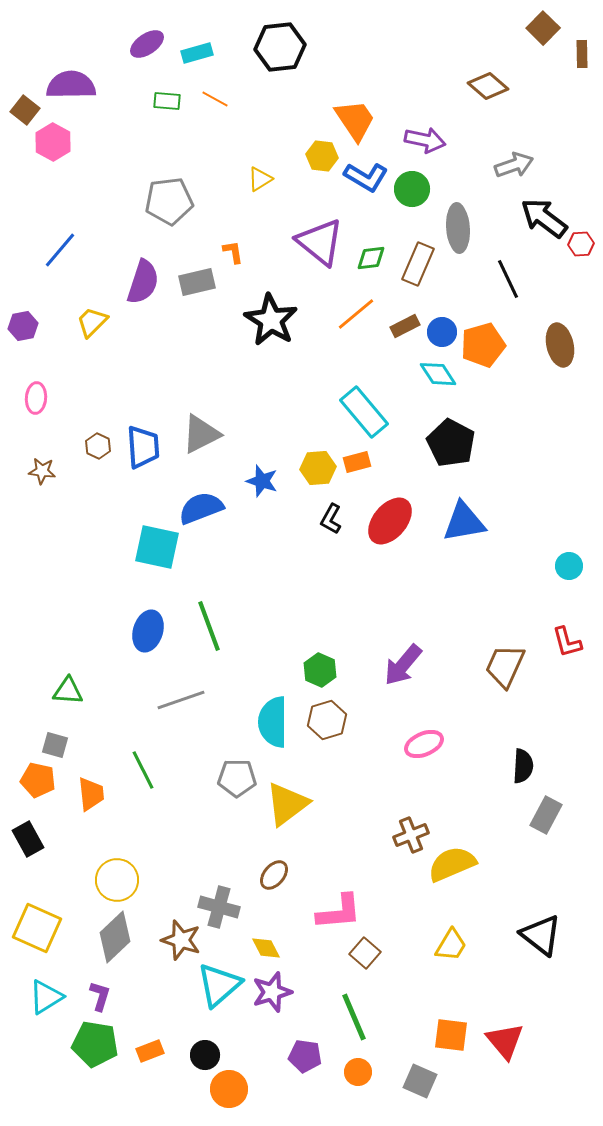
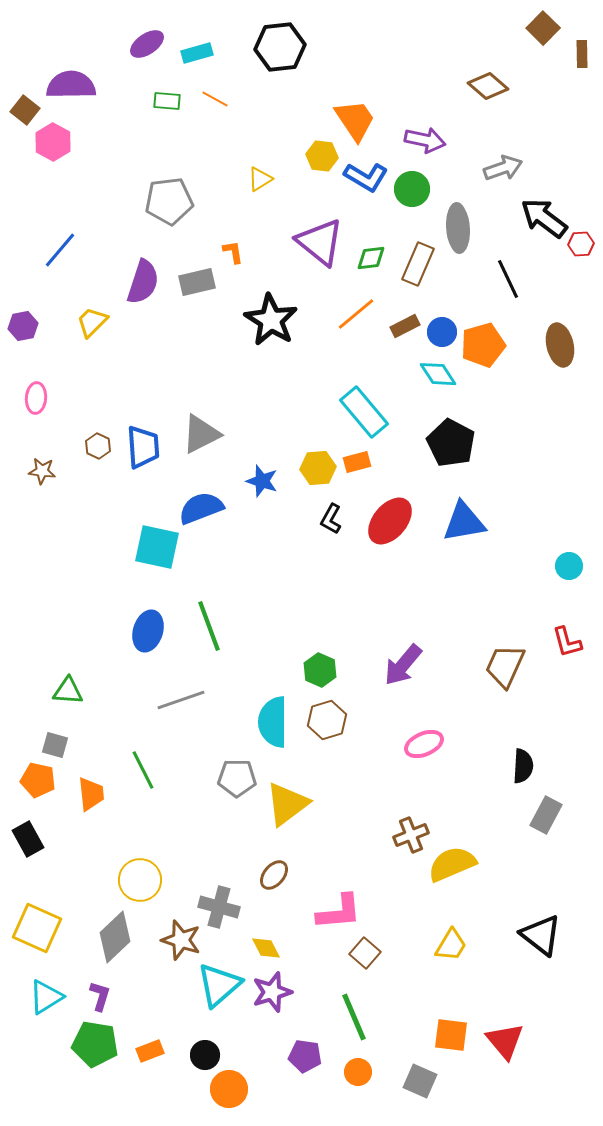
gray arrow at (514, 165): moved 11 px left, 3 px down
yellow circle at (117, 880): moved 23 px right
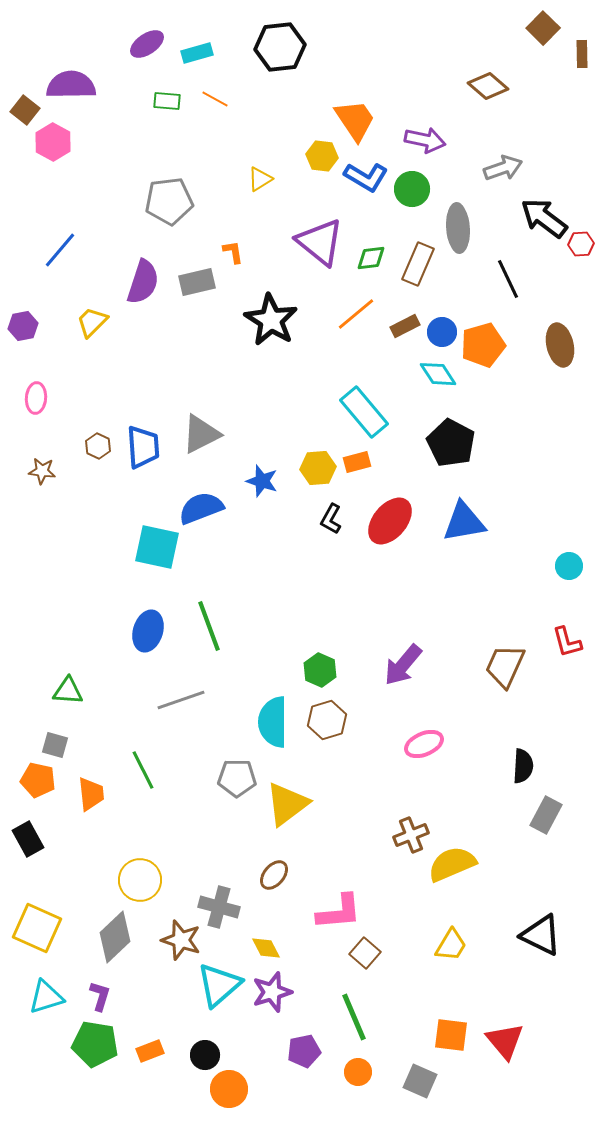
black triangle at (541, 935): rotated 12 degrees counterclockwise
cyan triangle at (46, 997): rotated 15 degrees clockwise
purple pentagon at (305, 1056): moved 1 px left, 5 px up; rotated 20 degrees counterclockwise
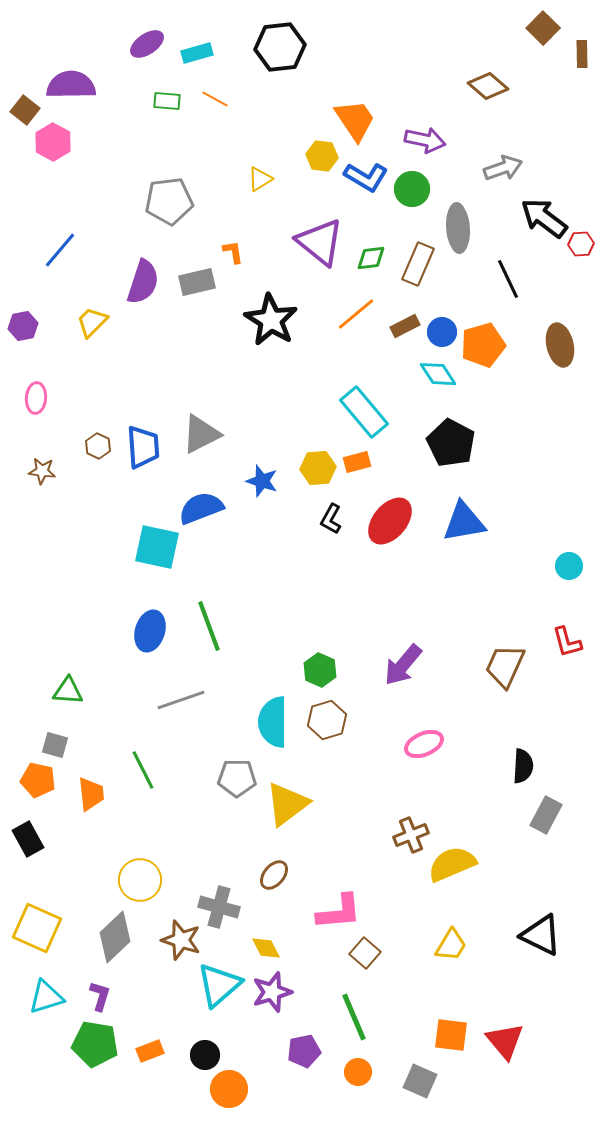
blue ellipse at (148, 631): moved 2 px right
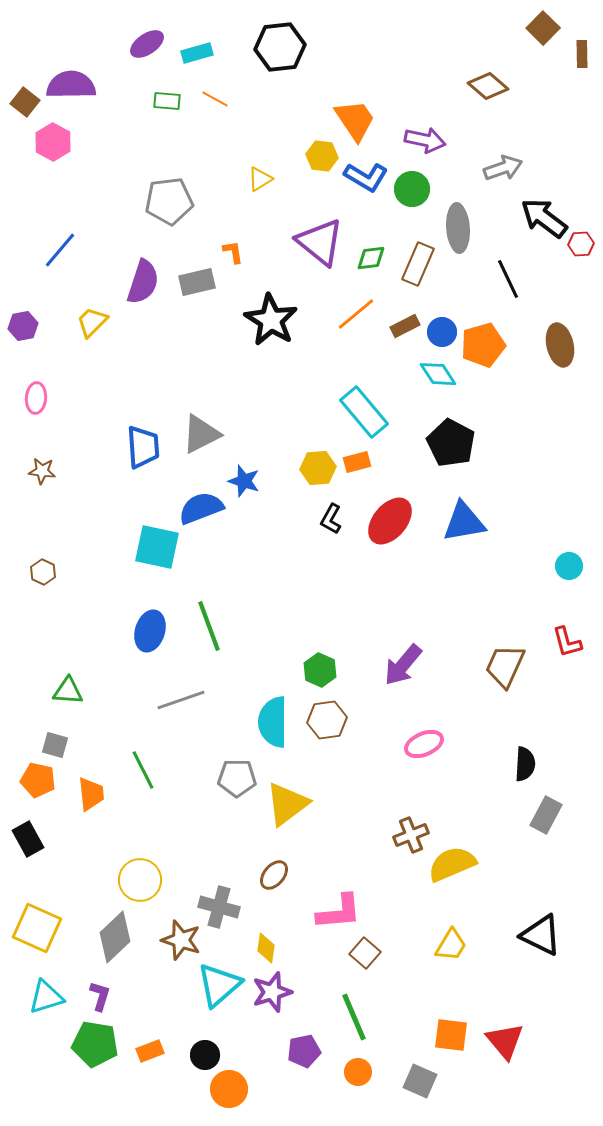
brown square at (25, 110): moved 8 px up
brown hexagon at (98, 446): moved 55 px left, 126 px down
blue star at (262, 481): moved 18 px left
brown hexagon at (327, 720): rotated 9 degrees clockwise
black semicircle at (523, 766): moved 2 px right, 2 px up
yellow diamond at (266, 948): rotated 36 degrees clockwise
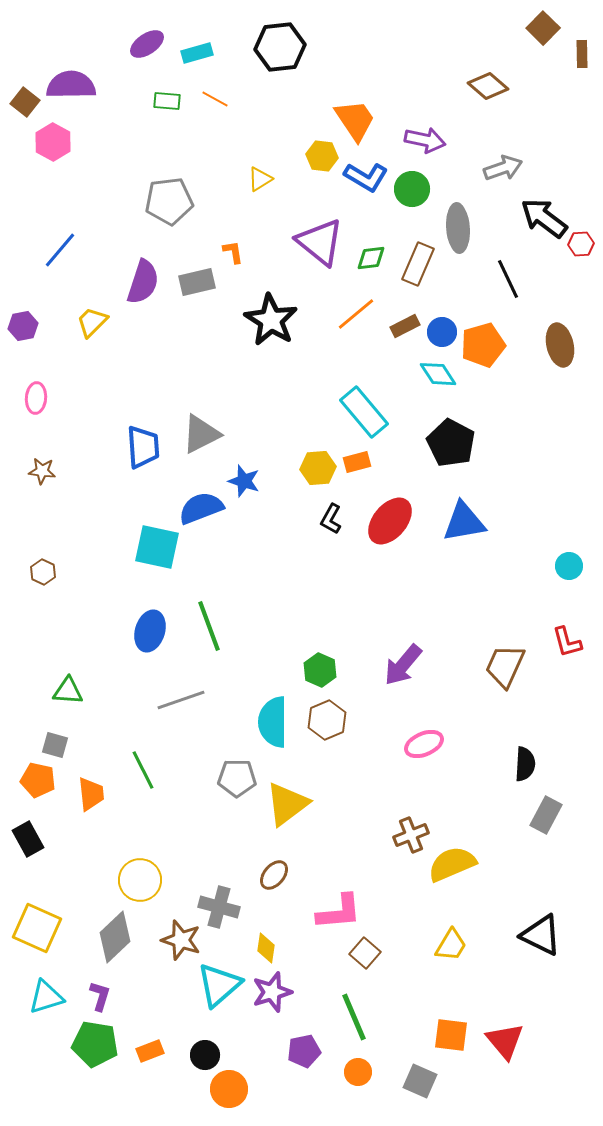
brown hexagon at (327, 720): rotated 15 degrees counterclockwise
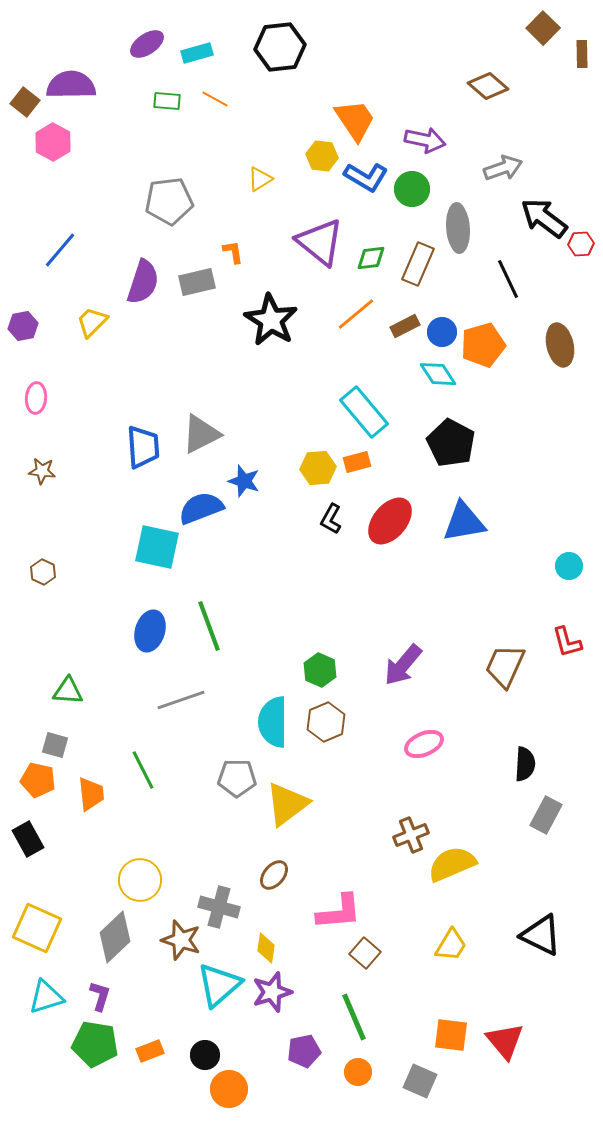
brown hexagon at (327, 720): moved 1 px left, 2 px down
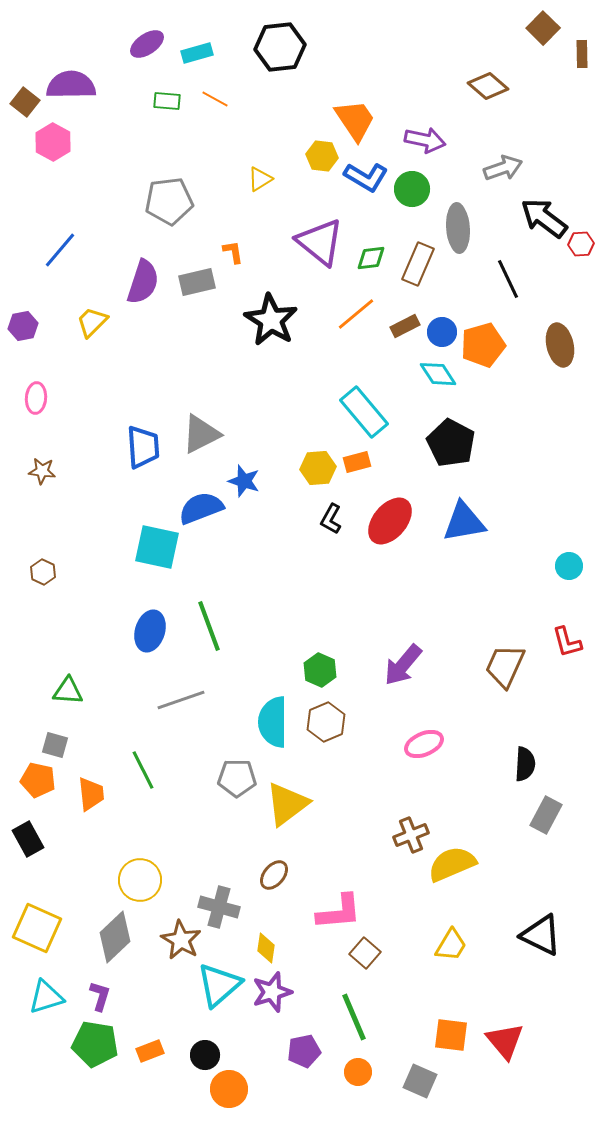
brown star at (181, 940): rotated 12 degrees clockwise
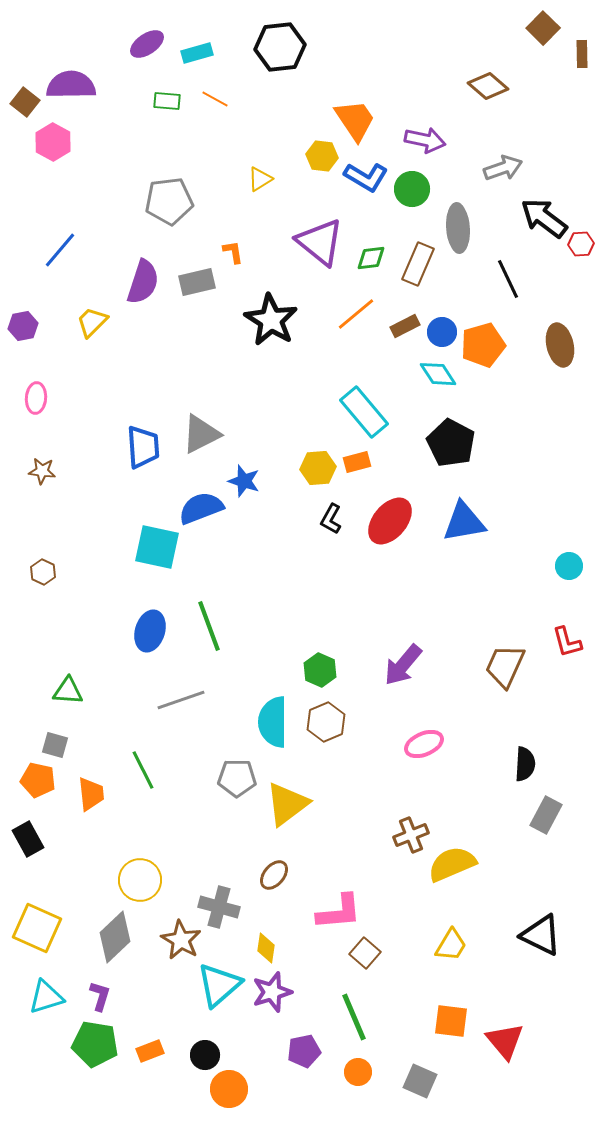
orange square at (451, 1035): moved 14 px up
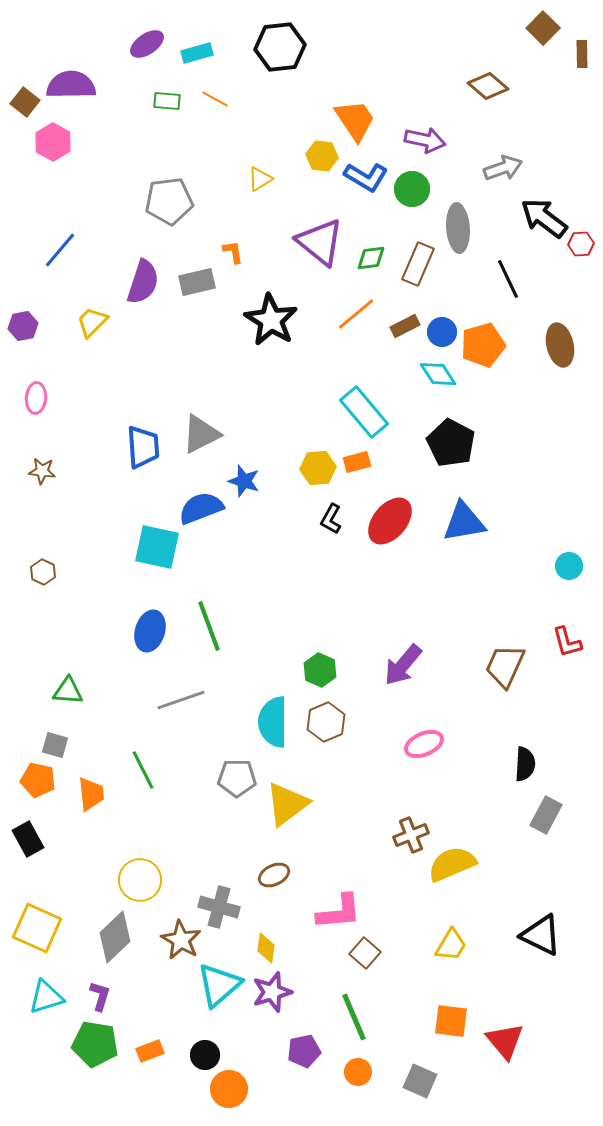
brown ellipse at (274, 875): rotated 24 degrees clockwise
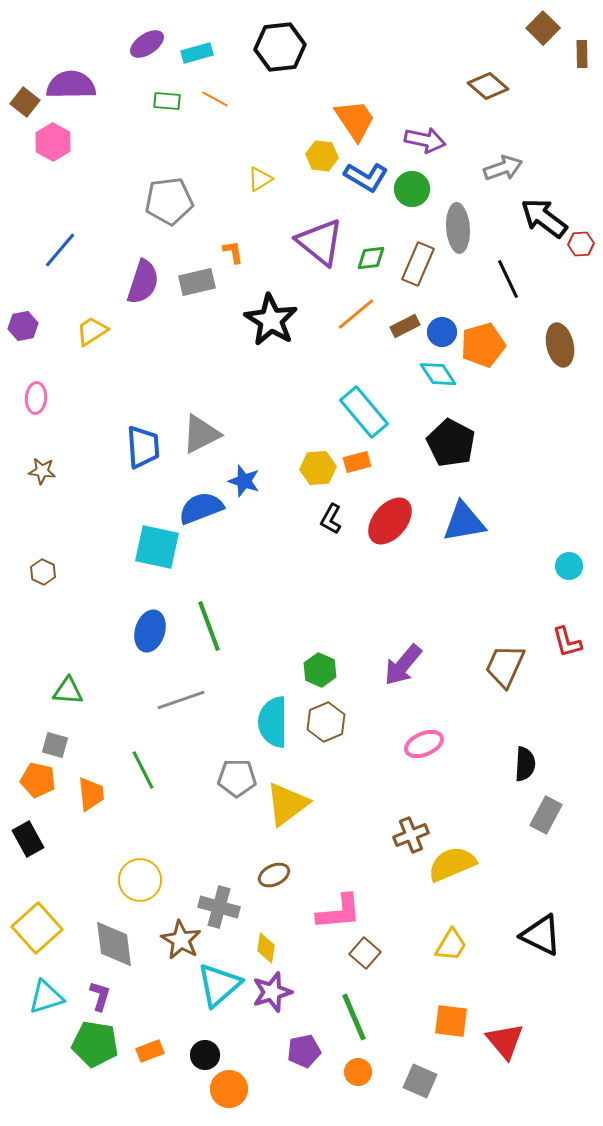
yellow trapezoid at (92, 322): moved 9 px down; rotated 12 degrees clockwise
yellow square at (37, 928): rotated 24 degrees clockwise
gray diamond at (115, 937): moved 1 px left, 7 px down; rotated 54 degrees counterclockwise
